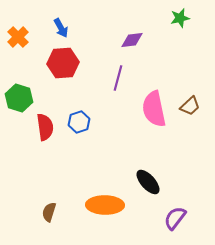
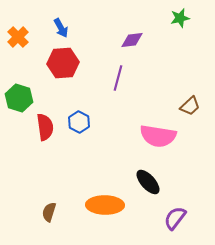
pink semicircle: moved 4 px right, 27 px down; rotated 69 degrees counterclockwise
blue hexagon: rotated 15 degrees counterclockwise
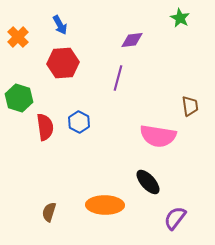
green star: rotated 30 degrees counterclockwise
blue arrow: moved 1 px left, 3 px up
brown trapezoid: rotated 55 degrees counterclockwise
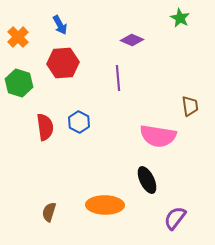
purple diamond: rotated 30 degrees clockwise
purple line: rotated 20 degrees counterclockwise
green hexagon: moved 15 px up
black ellipse: moved 1 px left, 2 px up; rotated 16 degrees clockwise
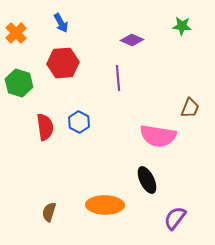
green star: moved 2 px right, 8 px down; rotated 24 degrees counterclockwise
blue arrow: moved 1 px right, 2 px up
orange cross: moved 2 px left, 4 px up
brown trapezoid: moved 2 px down; rotated 30 degrees clockwise
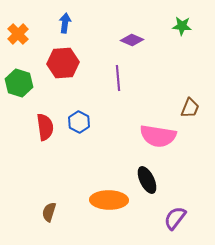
blue arrow: moved 4 px right; rotated 144 degrees counterclockwise
orange cross: moved 2 px right, 1 px down
orange ellipse: moved 4 px right, 5 px up
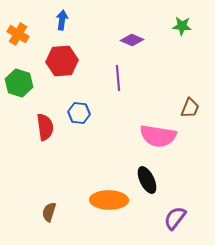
blue arrow: moved 3 px left, 3 px up
orange cross: rotated 15 degrees counterclockwise
red hexagon: moved 1 px left, 2 px up
blue hexagon: moved 9 px up; rotated 20 degrees counterclockwise
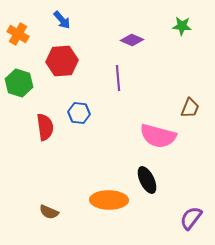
blue arrow: rotated 132 degrees clockwise
pink semicircle: rotated 6 degrees clockwise
brown semicircle: rotated 84 degrees counterclockwise
purple semicircle: moved 16 px right
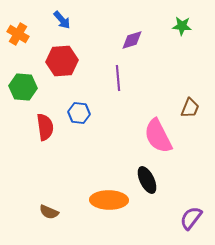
purple diamond: rotated 40 degrees counterclockwise
green hexagon: moved 4 px right, 4 px down; rotated 12 degrees counterclockwise
pink semicircle: rotated 48 degrees clockwise
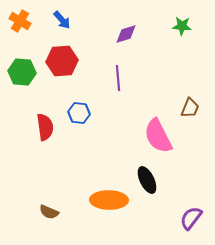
orange cross: moved 2 px right, 13 px up
purple diamond: moved 6 px left, 6 px up
green hexagon: moved 1 px left, 15 px up
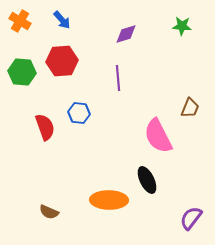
red semicircle: rotated 12 degrees counterclockwise
